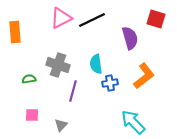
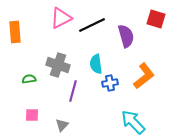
black line: moved 5 px down
purple semicircle: moved 4 px left, 2 px up
gray triangle: moved 1 px right
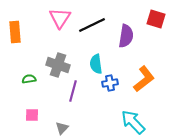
pink triangle: moved 1 px left; rotated 30 degrees counterclockwise
purple semicircle: rotated 25 degrees clockwise
orange L-shape: moved 3 px down
gray triangle: moved 3 px down
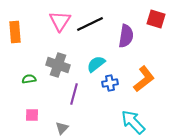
pink triangle: moved 3 px down
black line: moved 2 px left, 1 px up
cyan semicircle: rotated 60 degrees clockwise
purple line: moved 1 px right, 3 px down
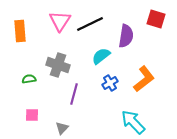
orange rectangle: moved 5 px right, 1 px up
cyan semicircle: moved 5 px right, 8 px up
blue cross: rotated 21 degrees counterclockwise
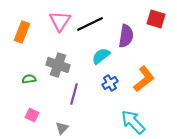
orange rectangle: moved 2 px right, 1 px down; rotated 25 degrees clockwise
pink square: rotated 24 degrees clockwise
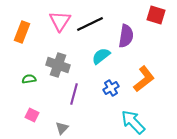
red square: moved 4 px up
blue cross: moved 1 px right, 5 px down
